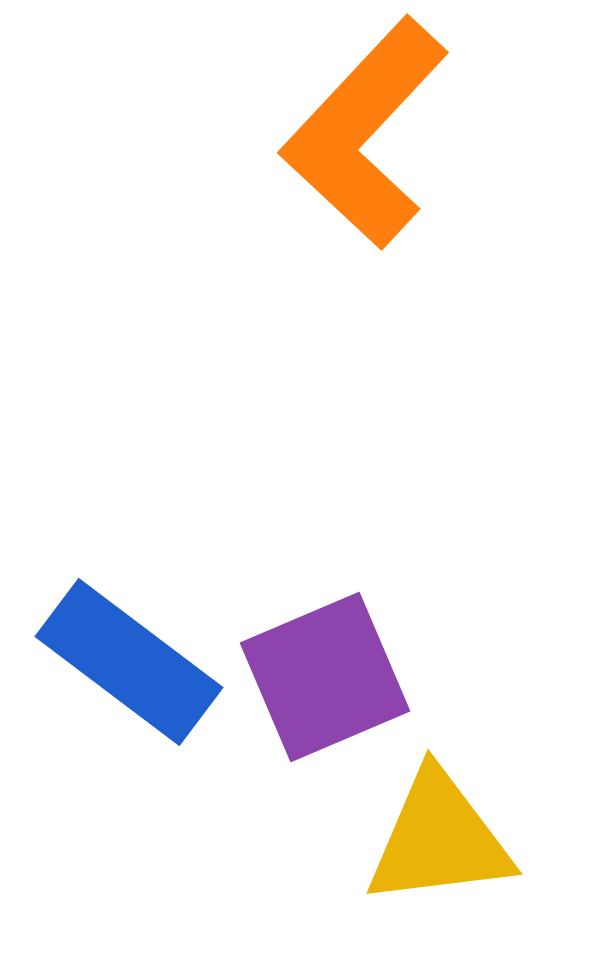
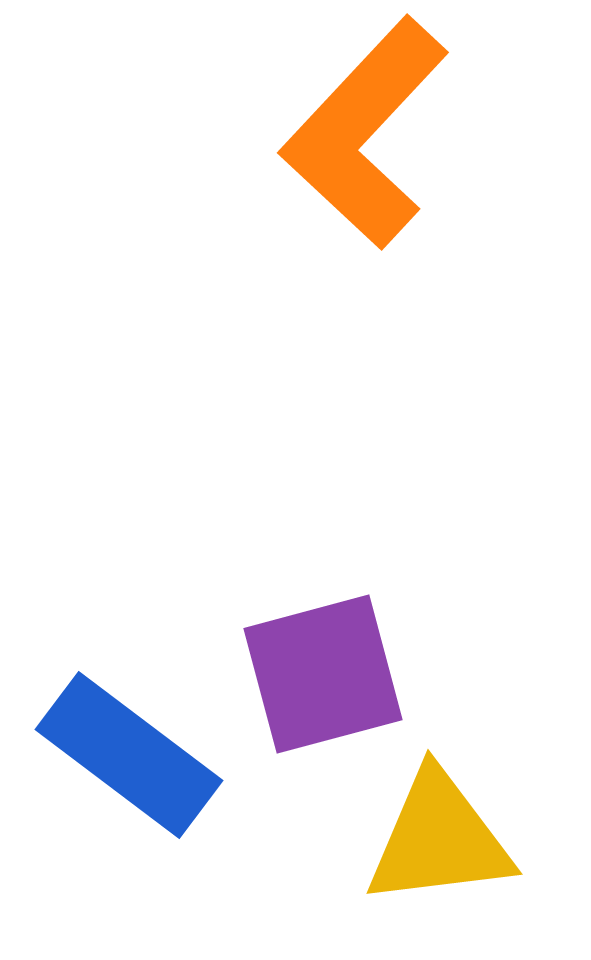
blue rectangle: moved 93 px down
purple square: moved 2 px left, 3 px up; rotated 8 degrees clockwise
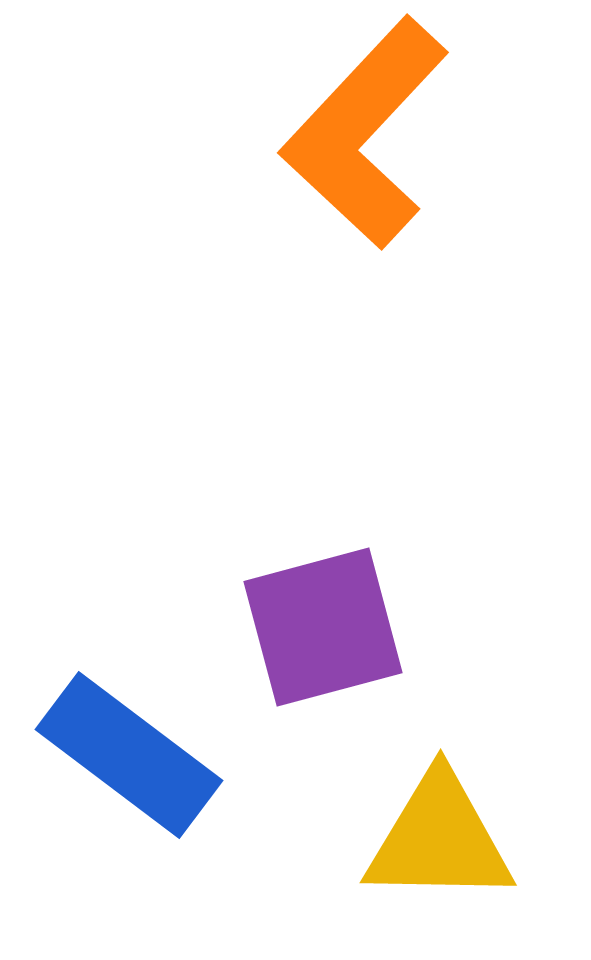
purple square: moved 47 px up
yellow triangle: rotated 8 degrees clockwise
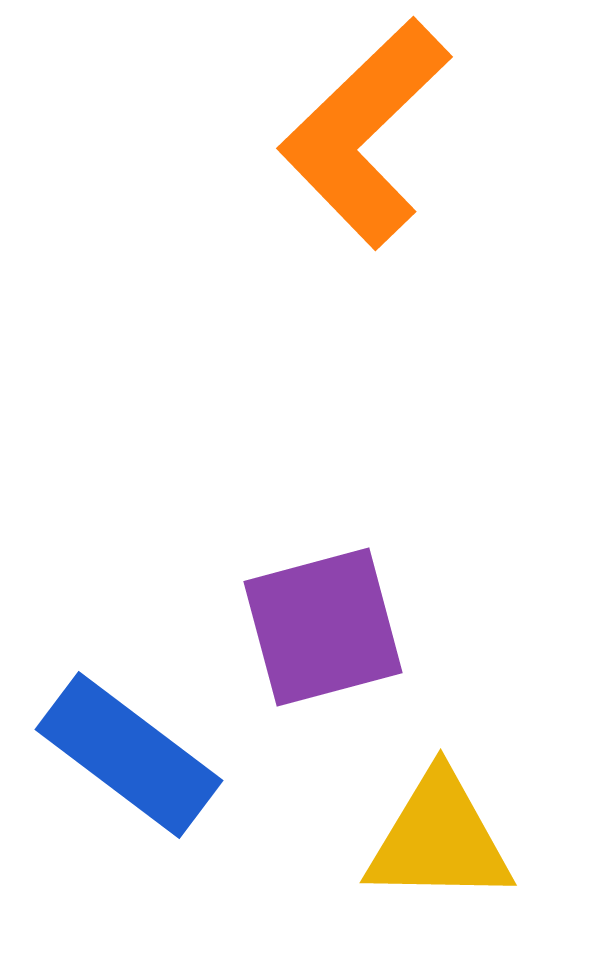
orange L-shape: rotated 3 degrees clockwise
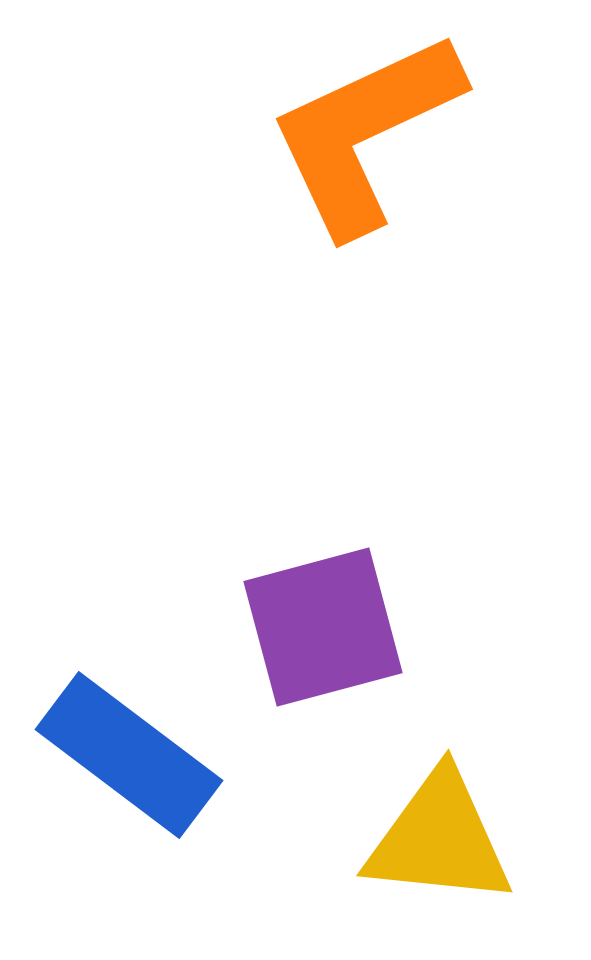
orange L-shape: rotated 19 degrees clockwise
yellow triangle: rotated 5 degrees clockwise
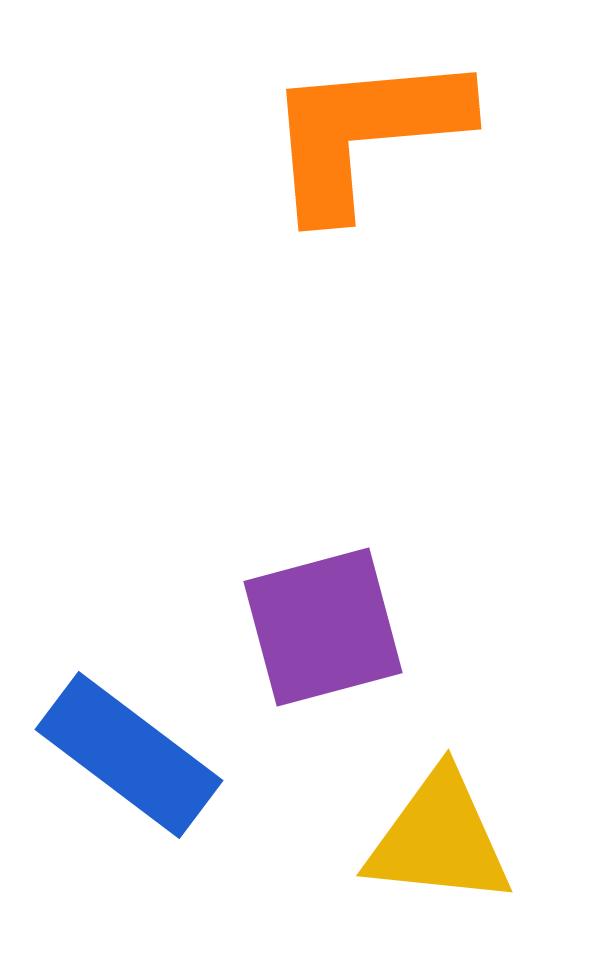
orange L-shape: rotated 20 degrees clockwise
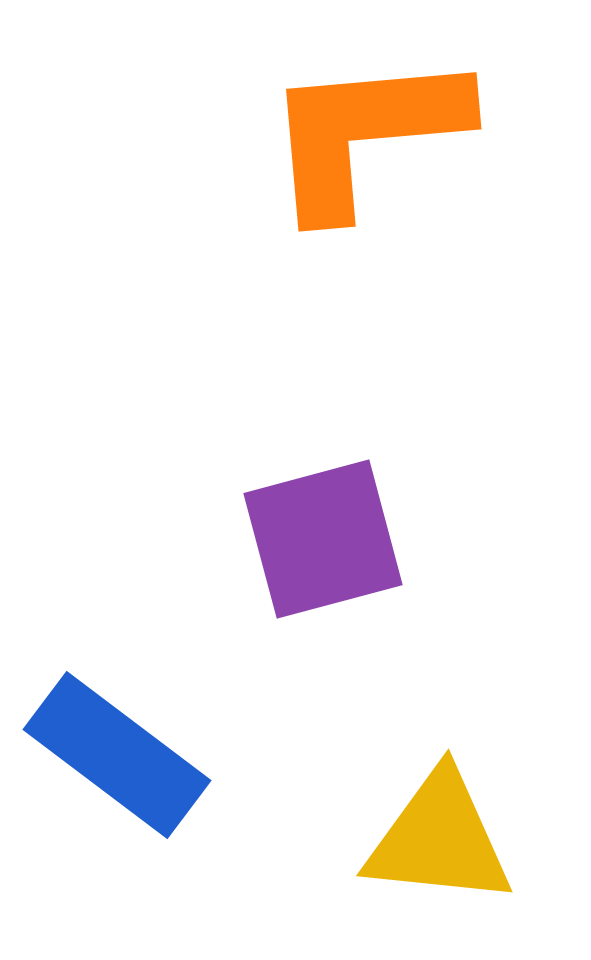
purple square: moved 88 px up
blue rectangle: moved 12 px left
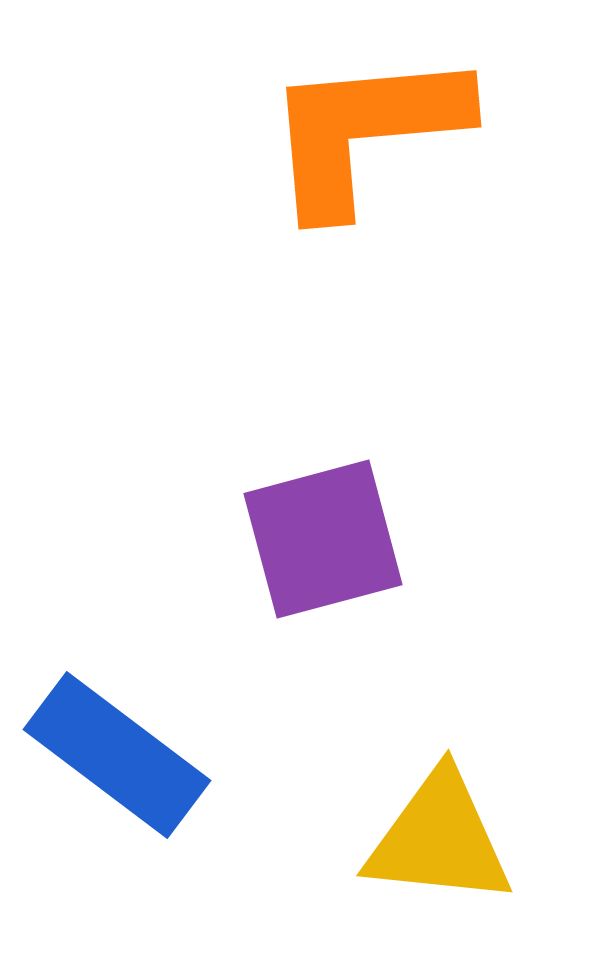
orange L-shape: moved 2 px up
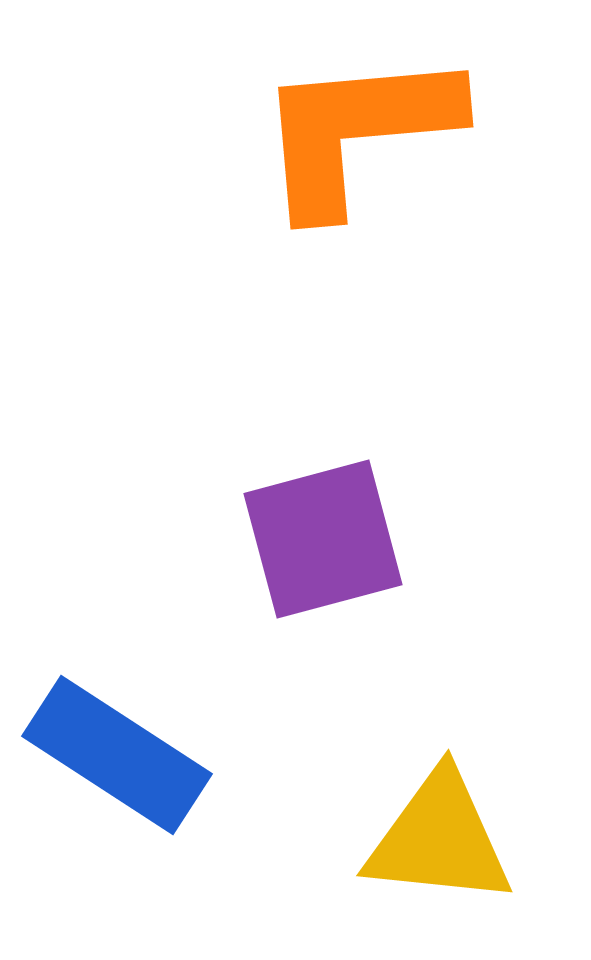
orange L-shape: moved 8 px left
blue rectangle: rotated 4 degrees counterclockwise
